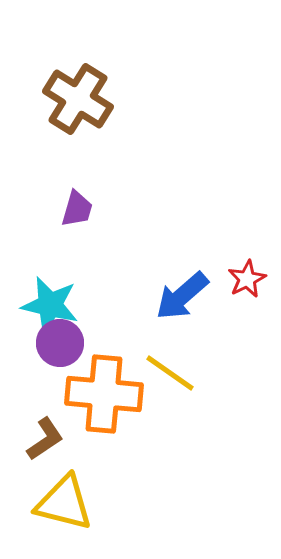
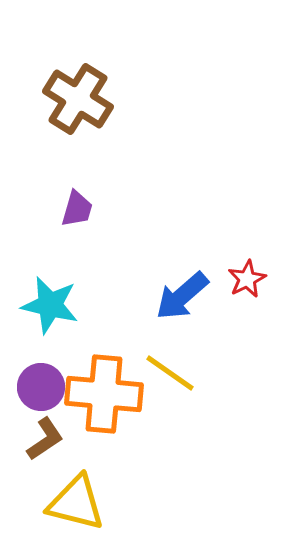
purple circle: moved 19 px left, 44 px down
yellow triangle: moved 12 px right
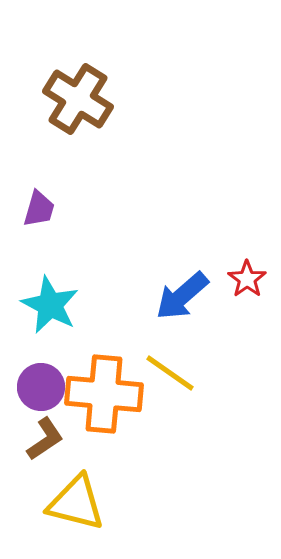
purple trapezoid: moved 38 px left
red star: rotated 9 degrees counterclockwise
cyan star: rotated 14 degrees clockwise
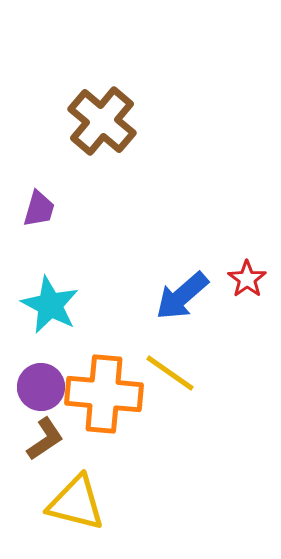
brown cross: moved 24 px right, 22 px down; rotated 8 degrees clockwise
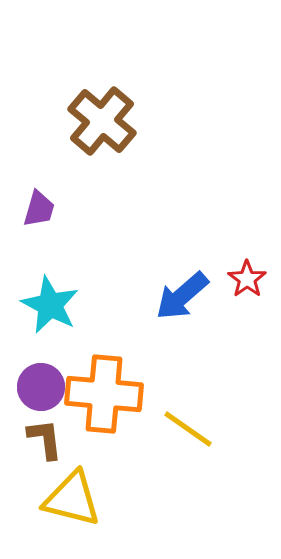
yellow line: moved 18 px right, 56 px down
brown L-shape: rotated 63 degrees counterclockwise
yellow triangle: moved 4 px left, 4 px up
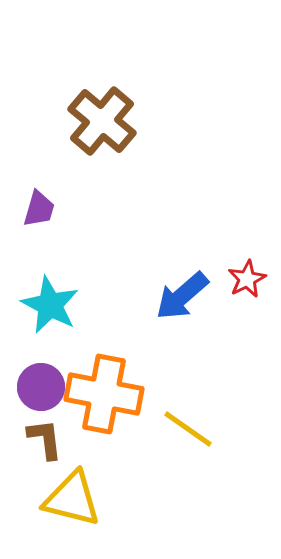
red star: rotated 9 degrees clockwise
orange cross: rotated 6 degrees clockwise
